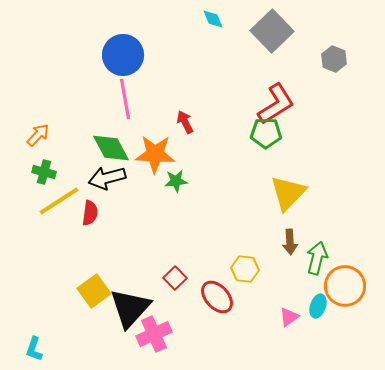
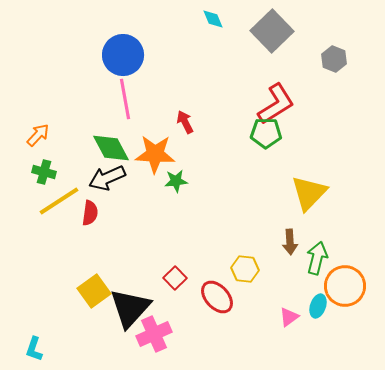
black arrow: rotated 9 degrees counterclockwise
yellow triangle: moved 21 px right
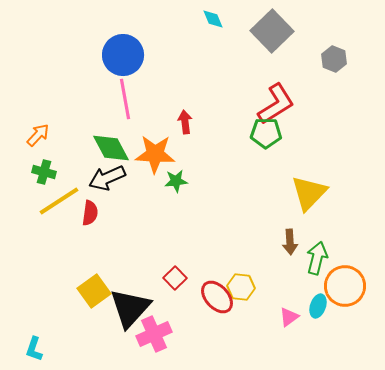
red arrow: rotated 20 degrees clockwise
yellow hexagon: moved 4 px left, 18 px down
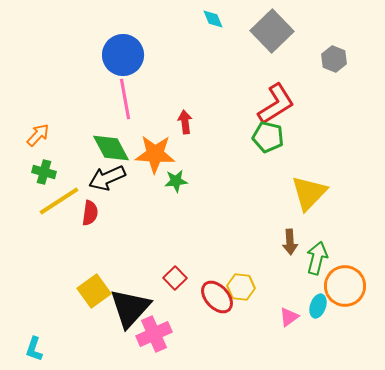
green pentagon: moved 2 px right, 4 px down; rotated 12 degrees clockwise
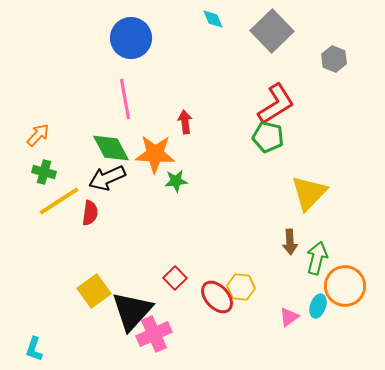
blue circle: moved 8 px right, 17 px up
black triangle: moved 2 px right, 3 px down
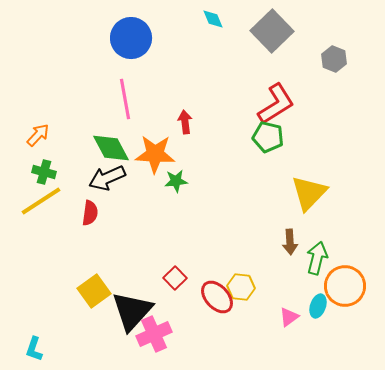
yellow line: moved 18 px left
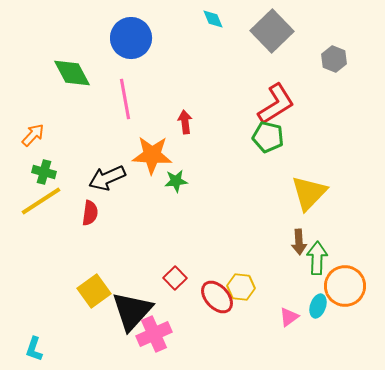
orange arrow: moved 5 px left
green diamond: moved 39 px left, 75 px up
orange star: moved 3 px left, 1 px down
brown arrow: moved 9 px right
green arrow: rotated 12 degrees counterclockwise
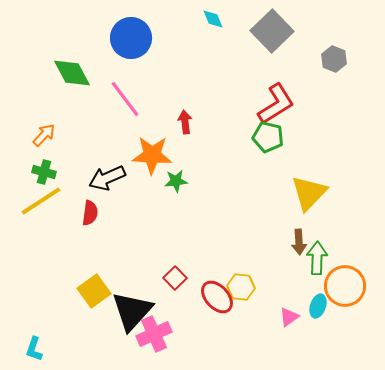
pink line: rotated 27 degrees counterclockwise
orange arrow: moved 11 px right
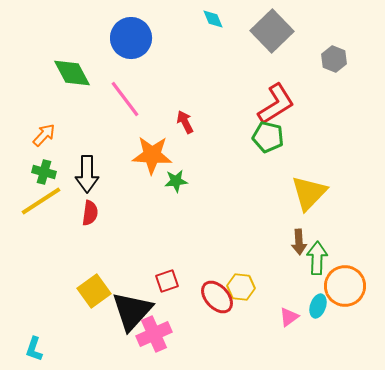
red arrow: rotated 20 degrees counterclockwise
black arrow: moved 20 px left, 4 px up; rotated 66 degrees counterclockwise
red square: moved 8 px left, 3 px down; rotated 25 degrees clockwise
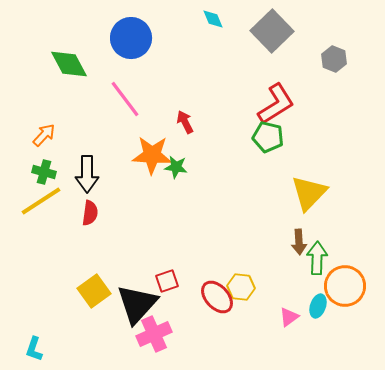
green diamond: moved 3 px left, 9 px up
green star: moved 14 px up; rotated 15 degrees clockwise
black triangle: moved 5 px right, 7 px up
